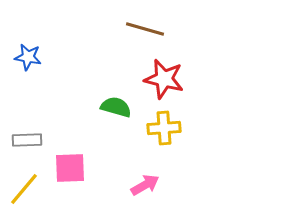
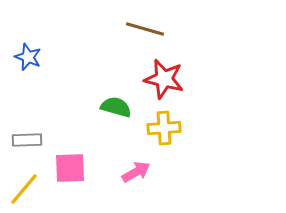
blue star: rotated 12 degrees clockwise
pink arrow: moved 9 px left, 13 px up
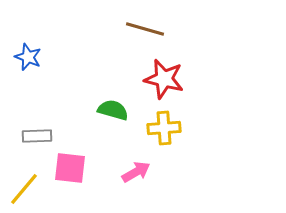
green semicircle: moved 3 px left, 3 px down
gray rectangle: moved 10 px right, 4 px up
pink square: rotated 8 degrees clockwise
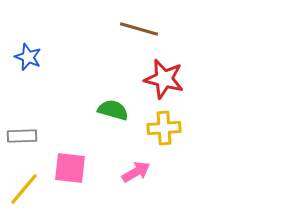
brown line: moved 6 px left
gray rectangle: moved 15 px left
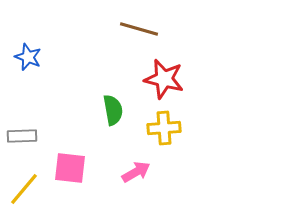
green semicircle: rotated 64 degrees clockwise
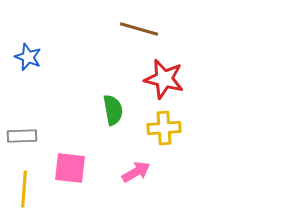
yellow line: rotated 36 degrees counterclockwise
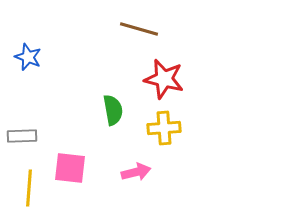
pink arrow: rotated 16 degrees clockwise
yellow line: moved 5 px right, 1 px up
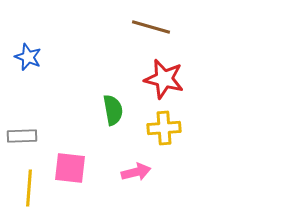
brown line: moved 12 px right, 2 px up
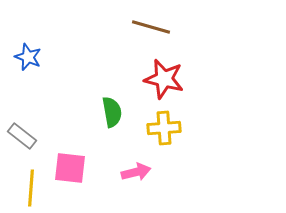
green semicircle: moved 1 px left, 2 px down
gray rectangle: rotated 40 degrees clockwise
yellow line: moved 2 px right
